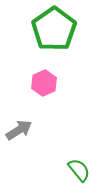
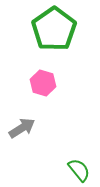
pink hexagon: moved 1 px left; rotated 20 degrees counterclockwise
gray arrow: moved 3 px right, 2 px up
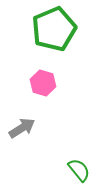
green pentagon: rotated 12 degrees clockwise
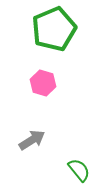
gray arrow: moved 10 px right, 12 px down
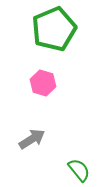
gray arrow: moved 1 px up
